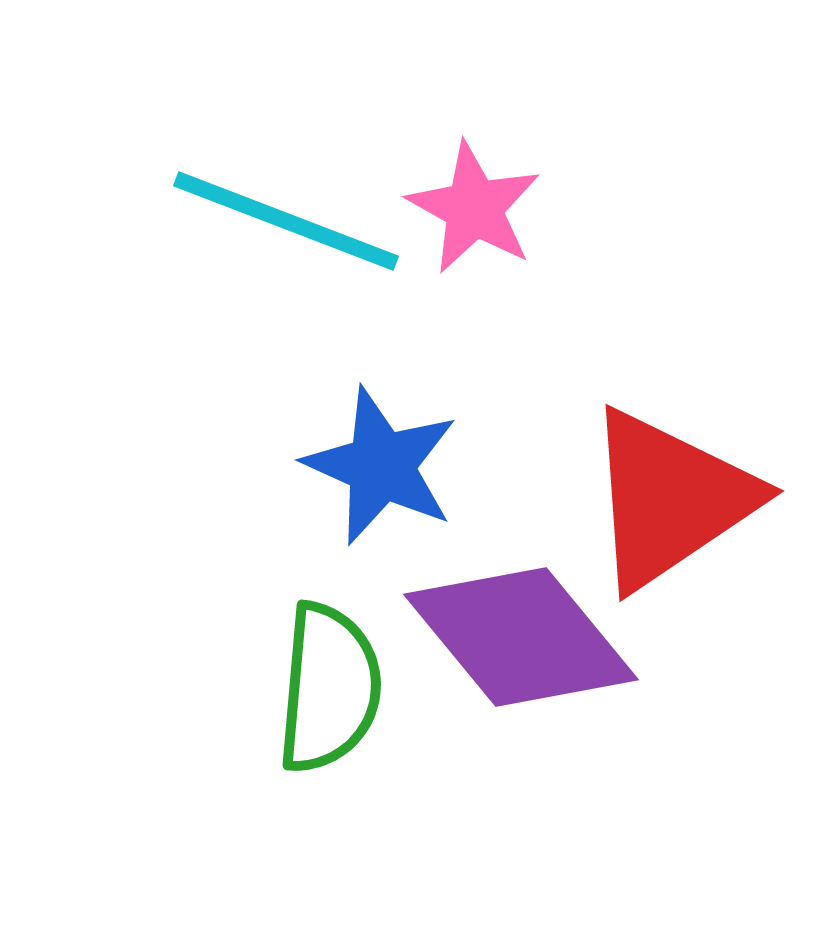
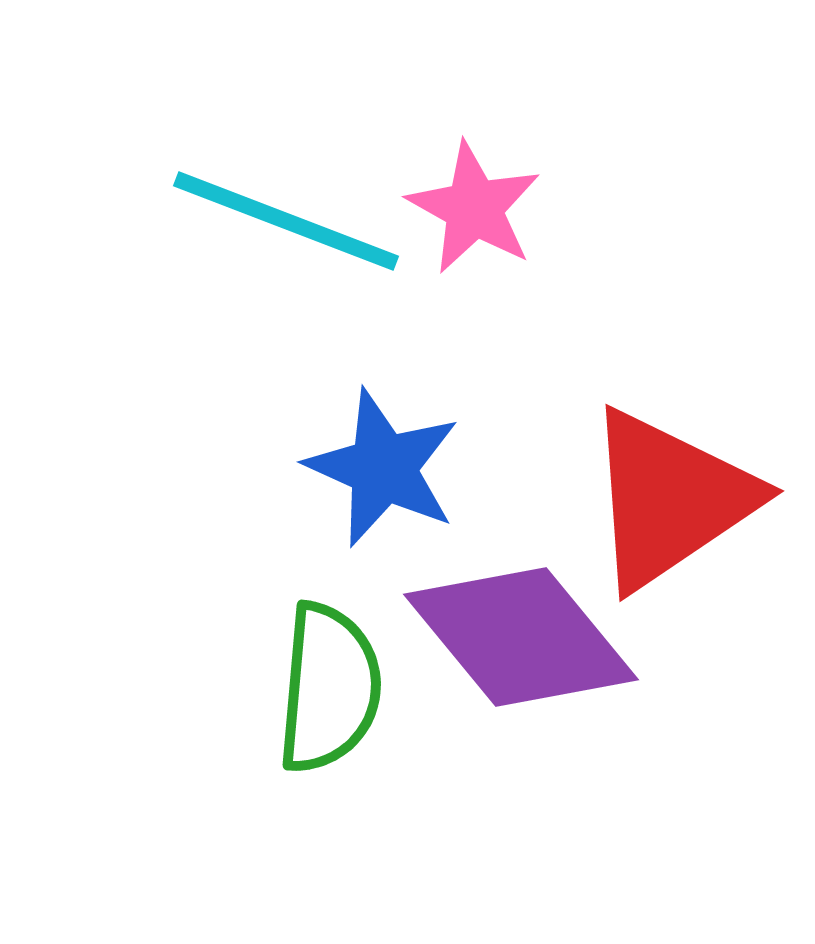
blue star: moved 2 px right, 2 px down
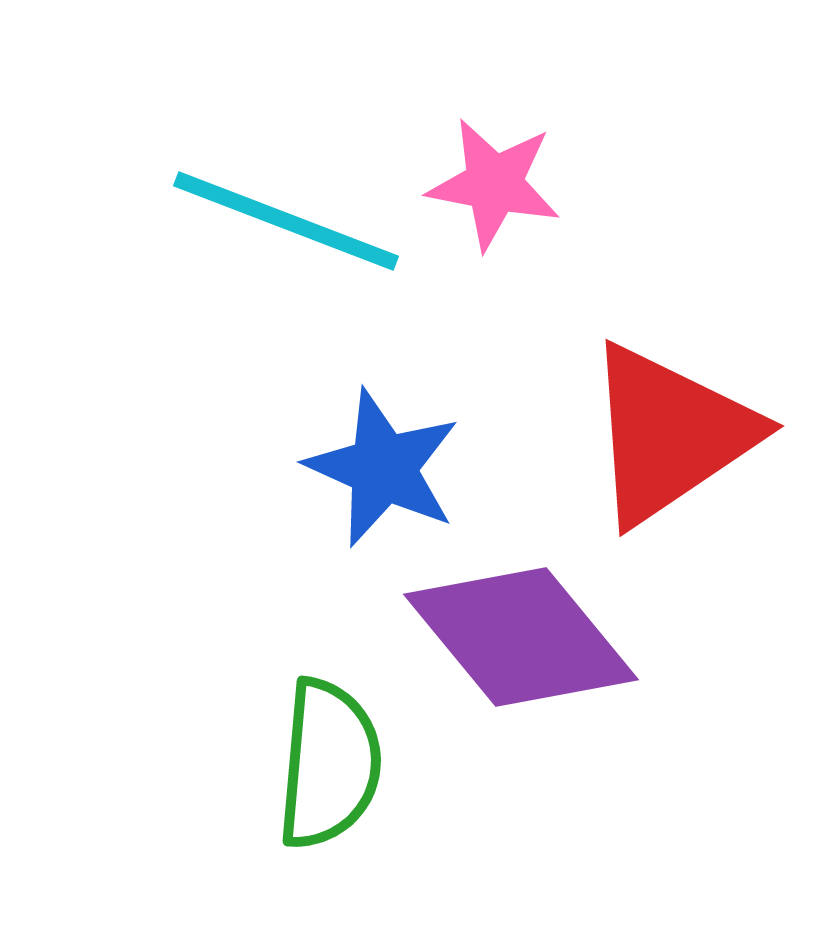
pink star: moved 20 px right, 24 px up; rotated 18 degrees counterclockwise
red triangle: moved 65 px up
green semicircle: moved 76 px down
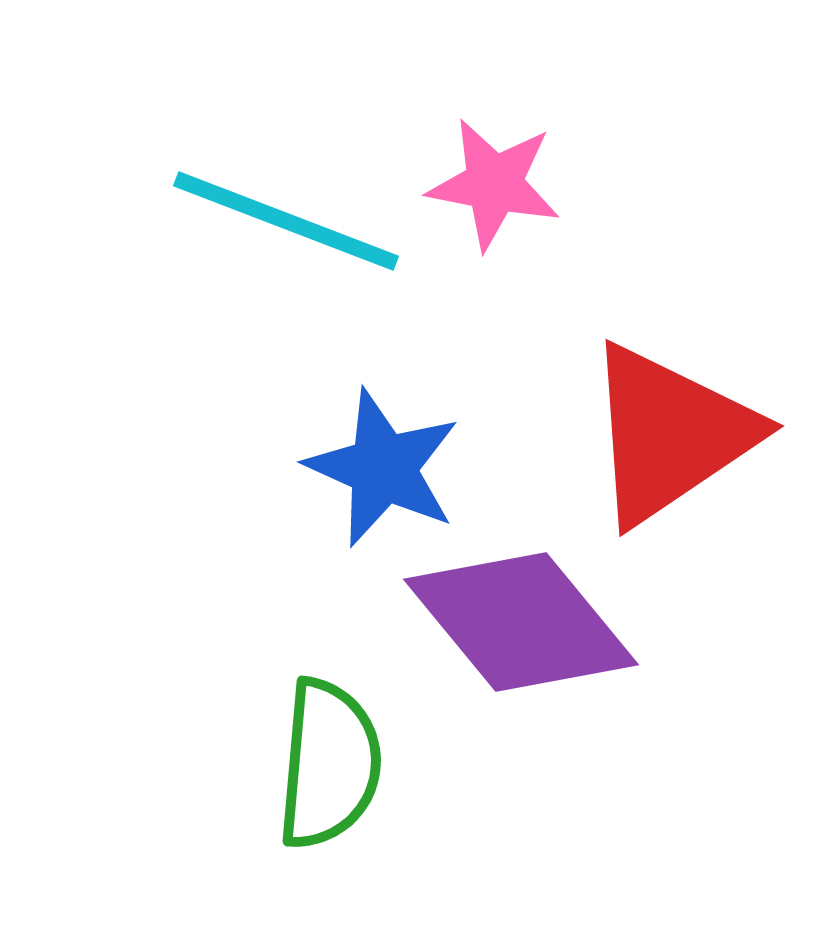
purple diamond: moved 15 px up
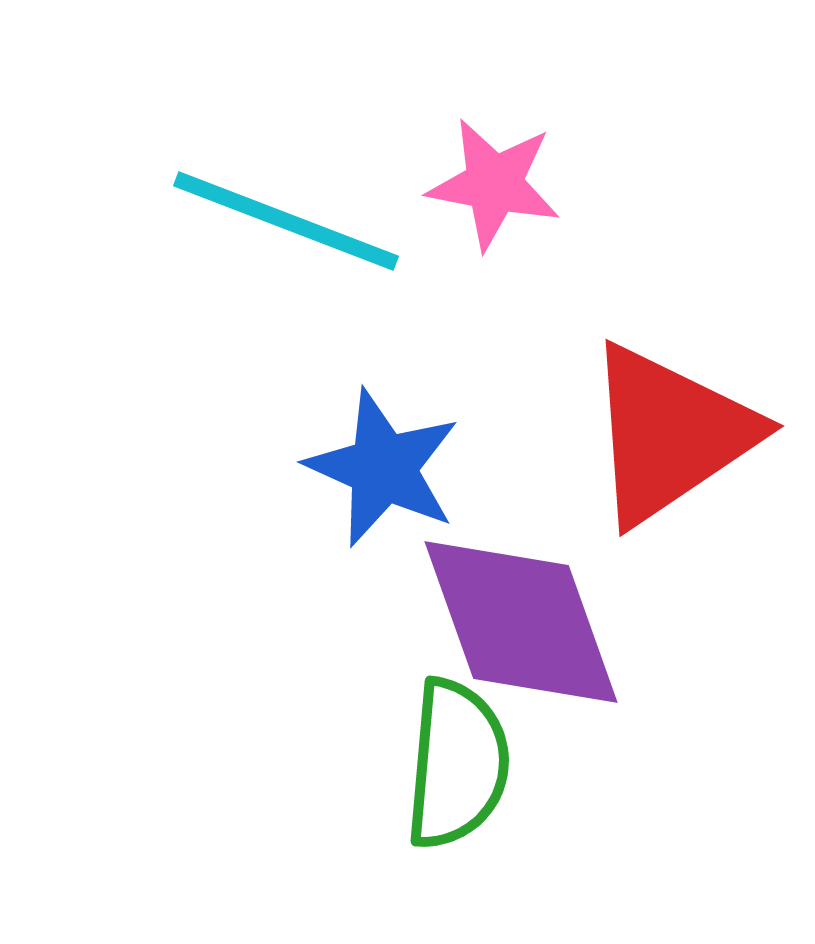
purple diamond: rotated 20 degrees clockwise
green semicircle: moved 128 px right
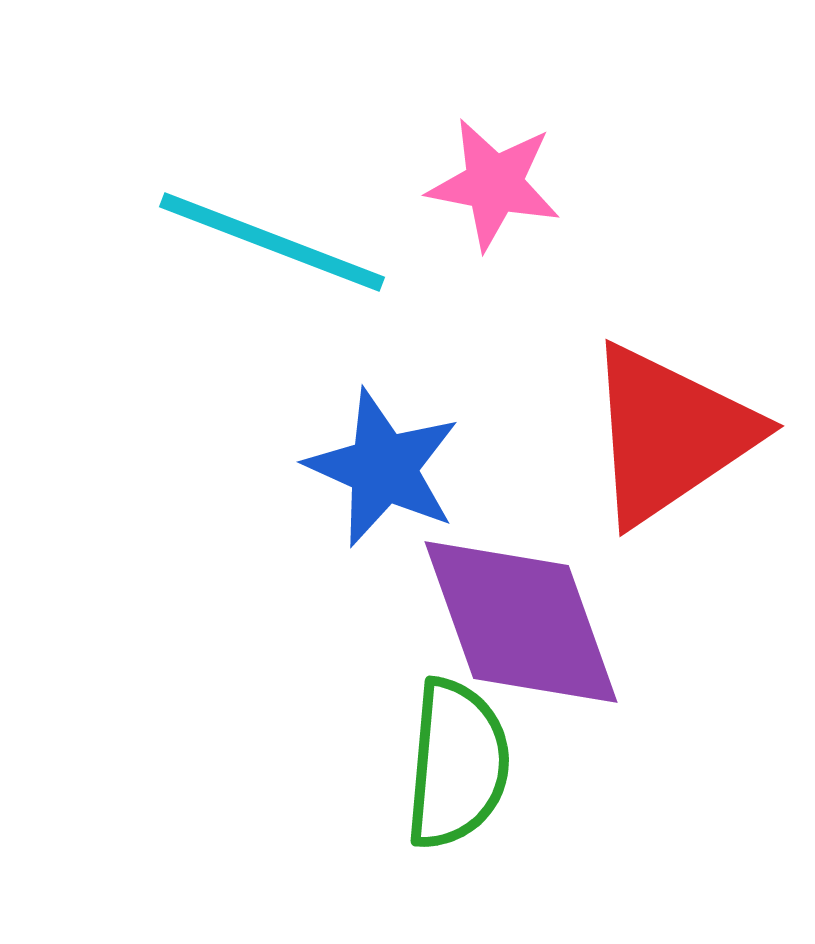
cyan line: moved 14 px left, 21 px down
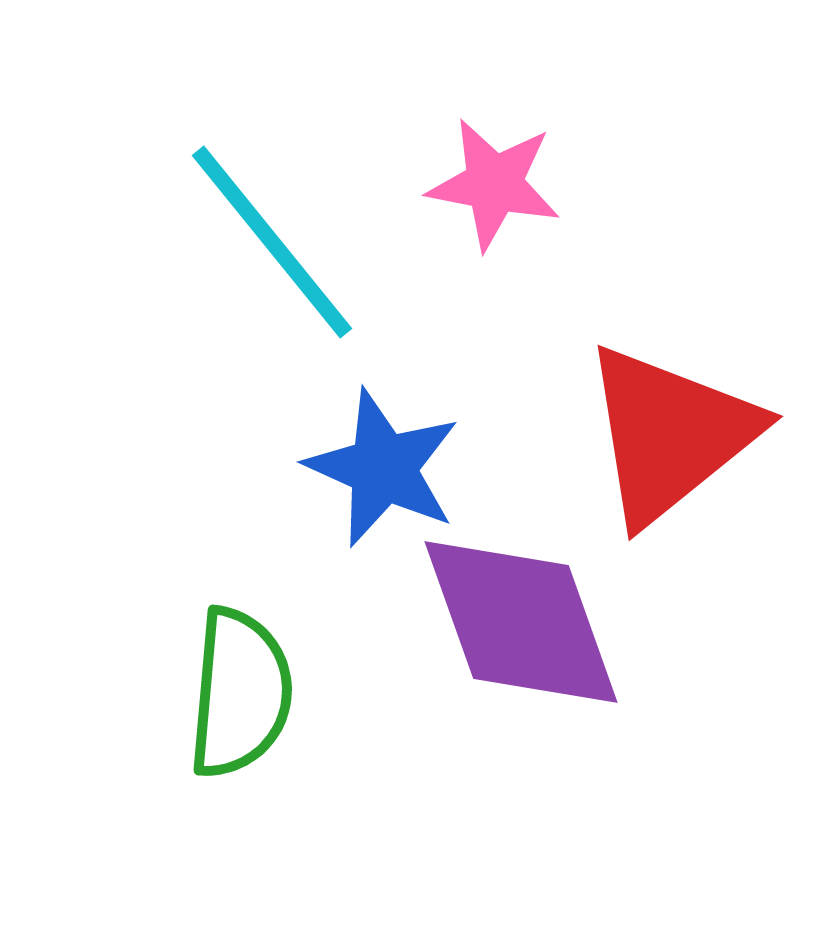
cyan line: rotated 30 degrees clockwise
red triangle: rotated 5 degrees counterclockwise
green semicircle: moved 217 px left, 71 px up
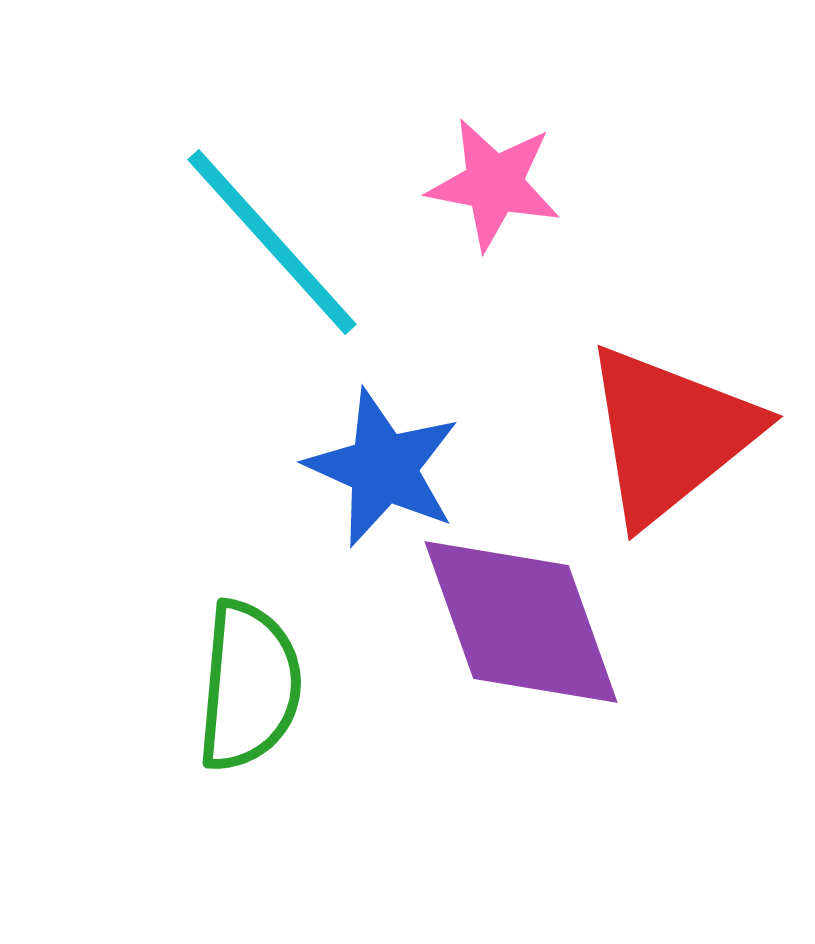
cyan line: rotated 3 degrees counterclockwise
green semicircle: moved 9 px right, 7 px up
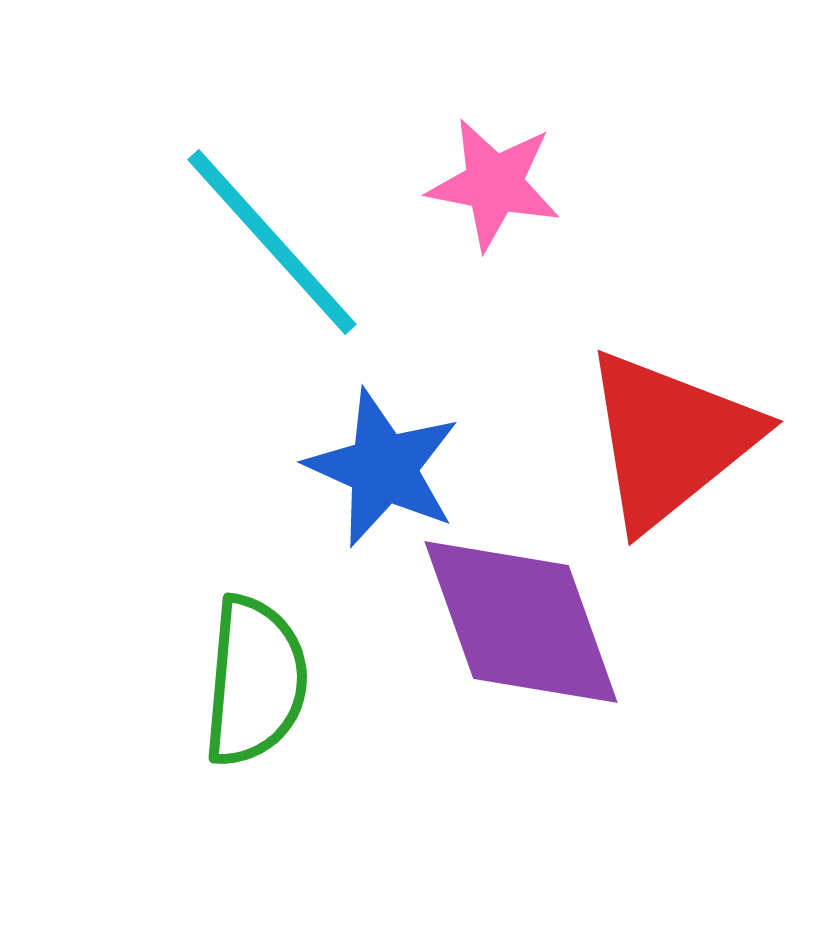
red triangle: moved 5 px down
green semicircle: moved 6 px right, 5 px up
